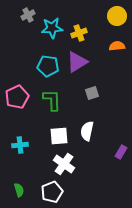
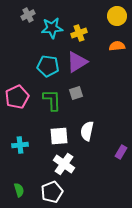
gray square: moved 16 px left
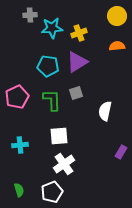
gray cross: moved 2 px right; rotated 24 degrees clockwise
white semicircle: moved 18 px right, 20 px up
white cross: rotated 20 degrees clockwise
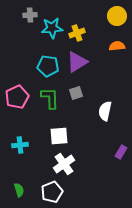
yellow cross: moved 2 px left
green L-shape: moved 2 px left, 2 px up
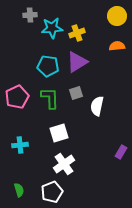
white semicircle: moved 8 px left, 5 px up
white square: moved 3 px up; rotated 12 degrees counterclockwise
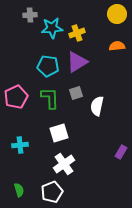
yellow circle: moved 2 px up
pink pentagon: moved 1 px left
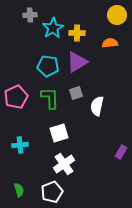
yellow circle: moved 1 px down
cyan star: moved 1 px right; rotated 25 degrees counterclockwise
yellow cross: rotated 21 degrees clockwise
orange semicircle: moved 7 px left, 3 px up
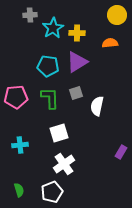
pink pentagon: rotated 20 degrees clockwise
